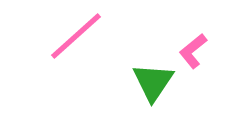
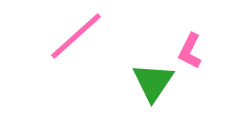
pink L-shape: moved 3 px left; rotated 24 degrees counterclockwise
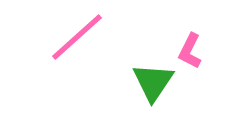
pink line: moved 1 px right, 1 px down
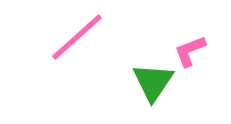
pink L-shape: rotated 42 degrees clockwise
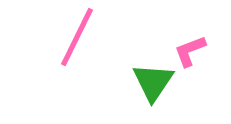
pink line: rotated 22 degrees counterclockwise
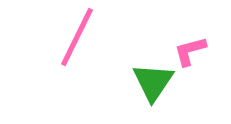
pink L-shape: rotated 6 degrees clockwise
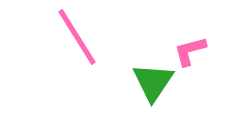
pink line: rotated 58 degrees counterclockwise
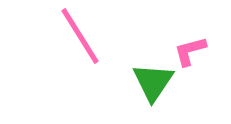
pink line: moved 3 px right, 1 px up
